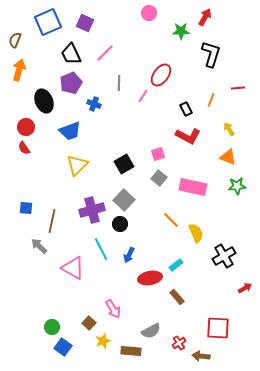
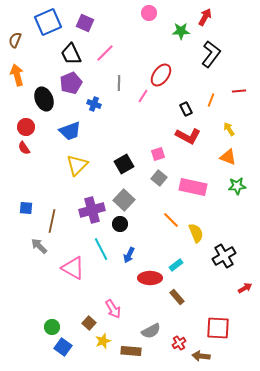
black L-shape at (211, 54): rotated 20 degrees clockwise
orange arrow at (19, 70): moved 2 px left, 5 px down; rotated 30 degrees counterclockwise
red line at (238, 88): moved 1 px right, 3 px down
black ellipse at (44, 101): moved 2 px up
red ellipse at (150, 278): rotated 10 degrees clockwise
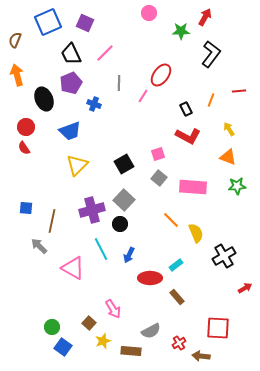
pink rectangle at (193, 187): rotated 8 degrees counterclockwise
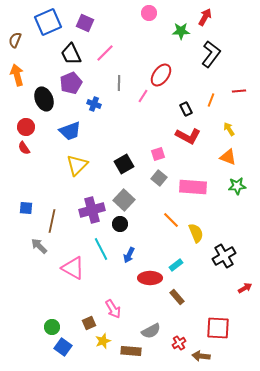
brown square at (89, 323): rotated 24 degrees clockwise
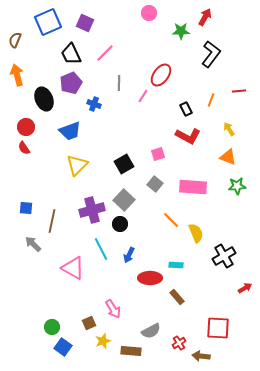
gray square at (159, 178): moved 4 px left, 6 px down
gray arrow at (39, 246): moved 6 px left, 2 px up
cyan rectangle at (176, 265): rotated 40 degrees clockwise
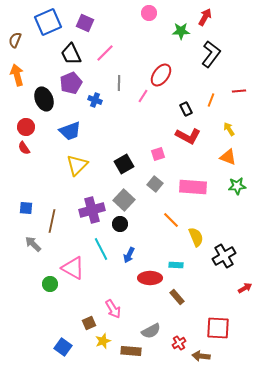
blue cross at (94, 104): moved 1 px right, 4 px up
yellow semicircle at (196, 233): moved 4 px down
green circle at (52, 327): moved 2 px left, 43 px up
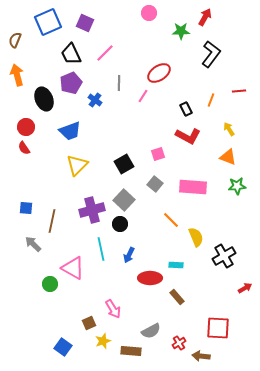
red ellipse at (161, 75): moved 2 px left, 2 px up; rotated 20 degrees clockwise
blue cross at (95, 100): rotated 16 degrees clockwise
cyan line at (101, 249): rotated 15 degrees clockwise
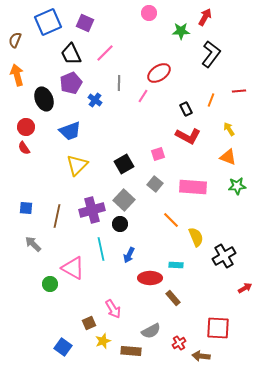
brown line at (52, 221): moved 5 px right, 5 px up
brown rectangle at (177, 297): moved 4 px left, 1 px down
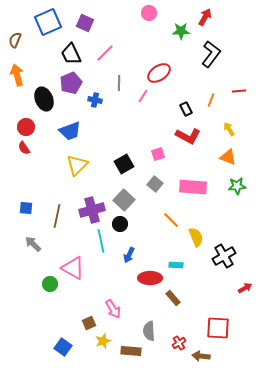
blue cross at (95, 100): rotated 24 degrees counterclockwise
cyan line at (101, 249): moved 8 px up
gray semicircle at (151, 331): moved 2 px left; rotated 114 degrees clockwise
